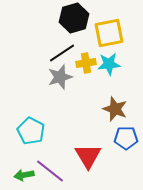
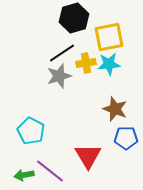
yellow square: moved 4 px down
gray star: moved 1 px left, 1 px up
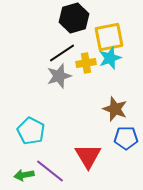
cyan star: moved 1 px right, 6 px up; rotated 15 degrees counterclockwise
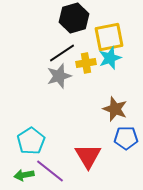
cyan pentagon: moved 10 px down; rotated 12 degrees clockwise
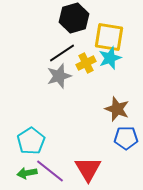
yellow square: rotated 20 degrees clockwise
yellow cross: rotated 18 degrees counterclockwise
brown star: moved 2 px right
red triangle: moved 13 px down
green arrow: moved 3 px right, 2 px up
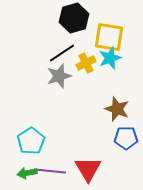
purple line: rotated 32 degrees counterclockwise
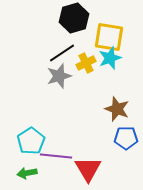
purple line: moved 6 px right, 15 px up
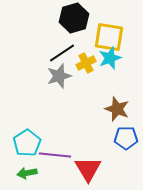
cyan pentagon: moved 4 px left, 2 px down
purple line: moved 1 px left, 1 px up
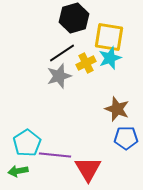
green arrow: moved 9 px left, 2 px up
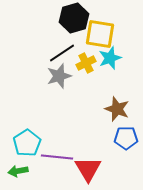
yellow square: moved 9 px left, 3 px up
purple line: moved 2 px right, 2 px down
